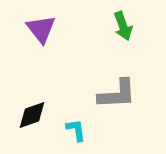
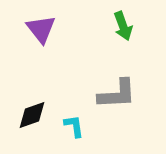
cyan L-shape: moved 2 px left, 4 px up
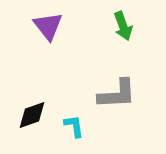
purple triangle: moved 7 px right, 3 px up
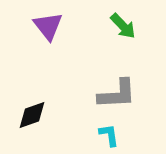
green arrow: rotated 24 degrees counterclockwise
cyan L-shape: moved 35 px right, 9 px down
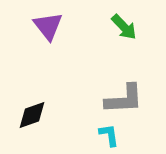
green arrow: moved 1 px right, 1 px down
gray L-shape: moved 7 px right, 5 px down
